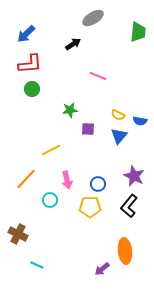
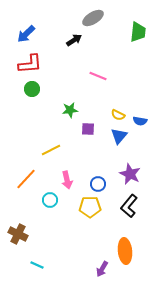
black arrow: moved 1 px right, 4 px up
purple star: moved 4 px left, 2 px up
purple arrow: rotated 21 degrees counterclockwise
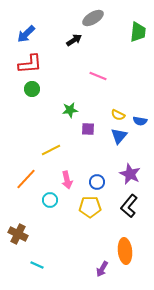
blue circle: moved 1 px left, 2 px up
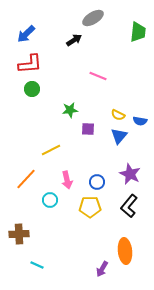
brown cross: moved 1 px right; rotated 30 degrees counterclockwise
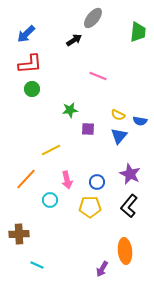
gray ellipse: rotated 20 degrees counterclockwise
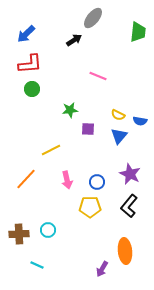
cyan circle: moved 2 px left, 30 px down
